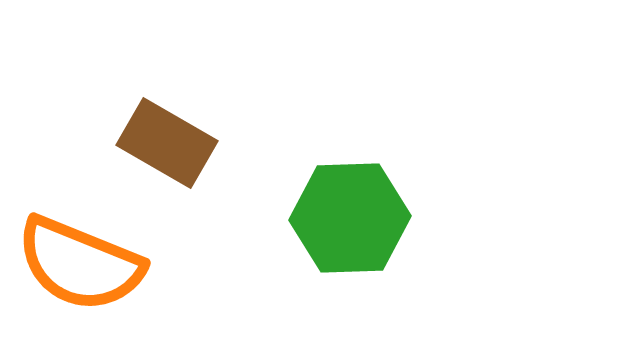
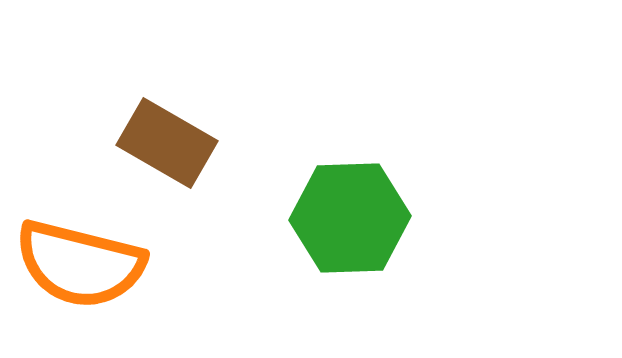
orange semicircle: rotated 8 degrees counterclockwise
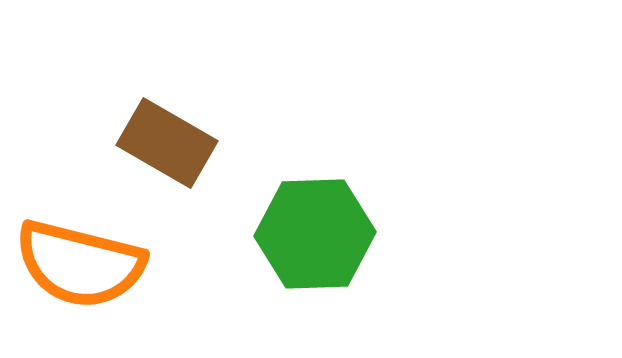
green hexagon: moved 35 px left, 16 px down
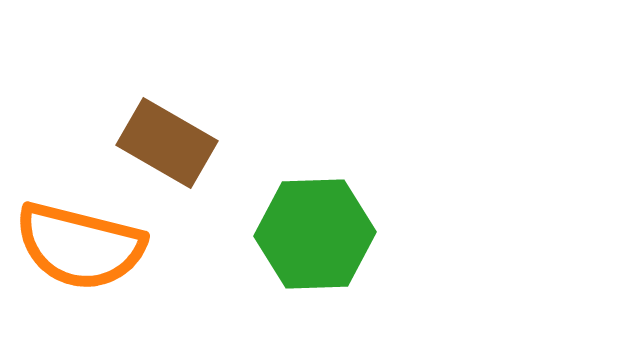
orange semicircle: moved 18 px up
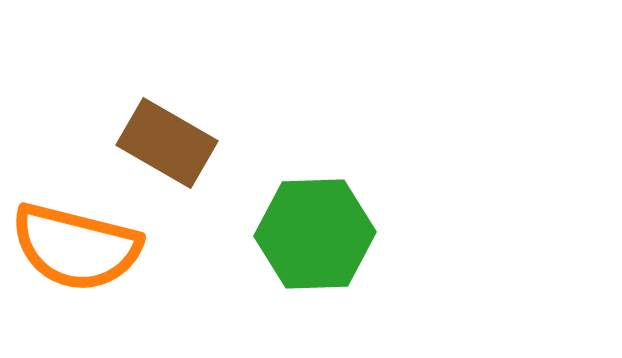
orange semicircle: moved 4 px left, 1 px down
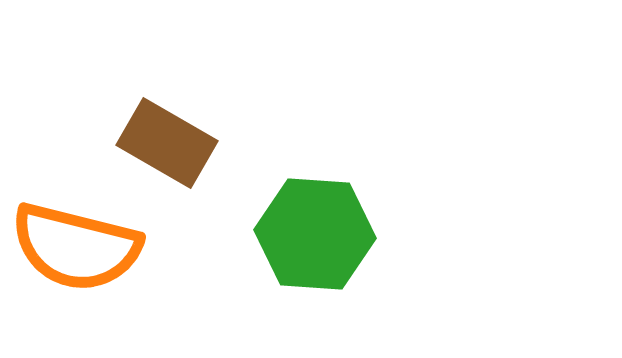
green hexagon: rotated 6 degrees clockwise
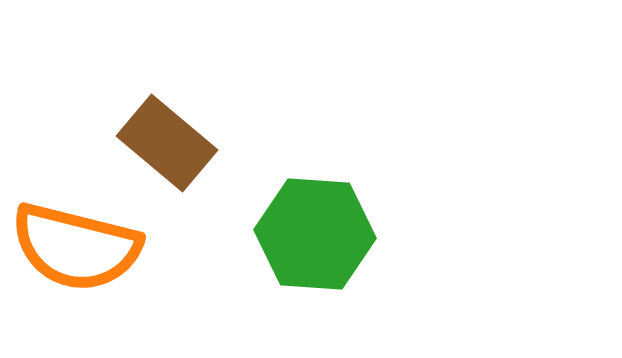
brown rectangle: rotated 10 degrees clockwise
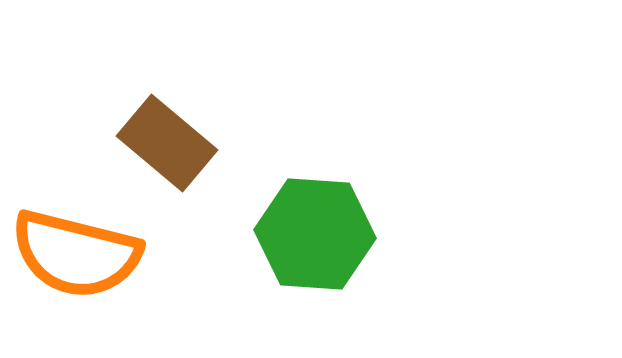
orange semicircle: moved 7 px down
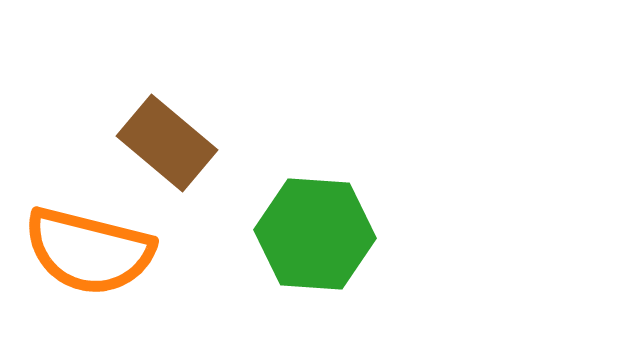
orange semicircle: moved 13 px right, 3 px up
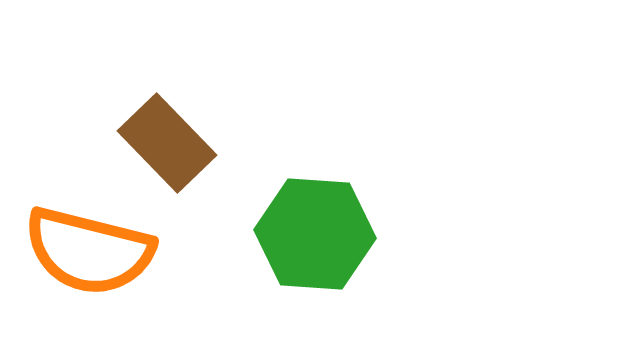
brown rectangle: rotated 6 degrees clockwise
